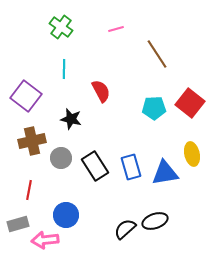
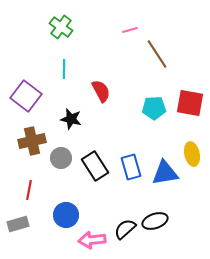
pink line: moved 14 px right, 1 px down
red square: rotated 28 degrees counterclockwise
pink arrow: moved 47 px right
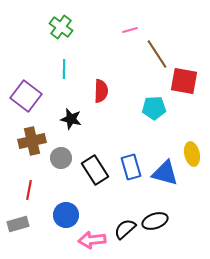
red semicircle: rotated 30 degrees clockwise
red square: moved 6 px left, 22 px up
black rectangle: moved 4 px down
blue triangle: rotated 24 degrees clockwise
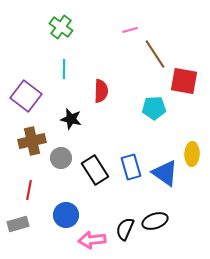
brown line: moved 2 px left
yellow ellipse: rotated 15 degrees clockwise
blue triangle: rotated 20 degrees clockwise
black semicircle: rotated 25 degrees counterclockwise
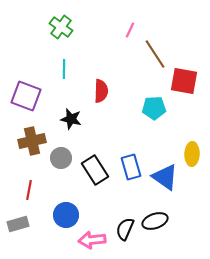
pink line: rotated 49 degrees counterclockwise
purple square: rotated 16 degrees counterclockwise
blue triangle: moved 4 px down
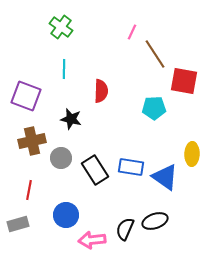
pink line: moved 2 px right, 2 px down
blue rectangle: rotated 65 degrees counterclockwise
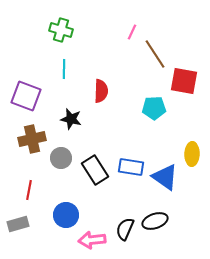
green cross: moved 3 px down; rotated 20 degrees counterclockwise
brown cross: moved 2 px up
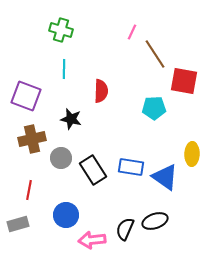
black rectangle: moved 2 px left
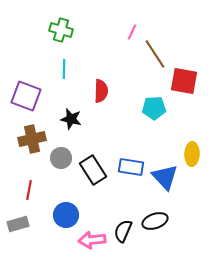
blue triangle: rotated 12 degrees clockwise
black semicircle: moved 2 px left, 2 px down
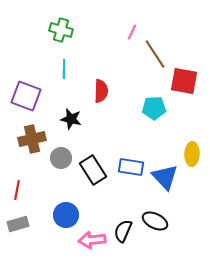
red line: moved 12 px left
black ellipse: rotated 45 degrees clockwise
